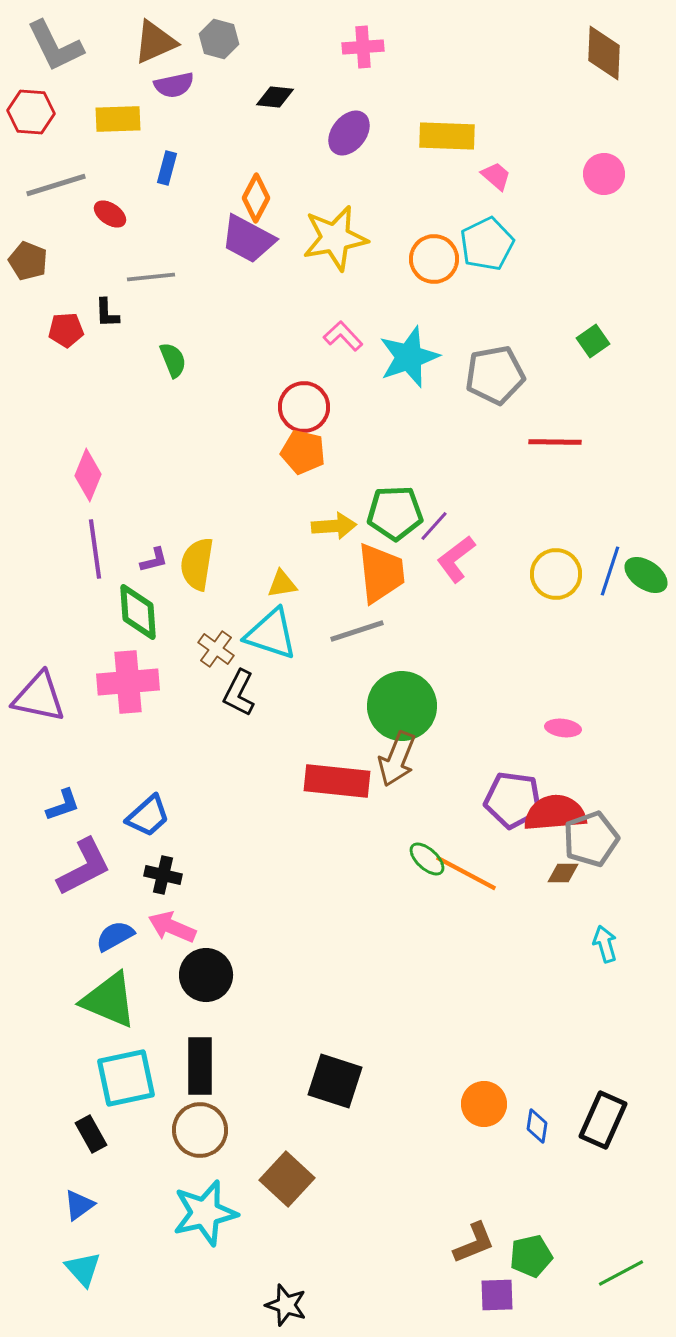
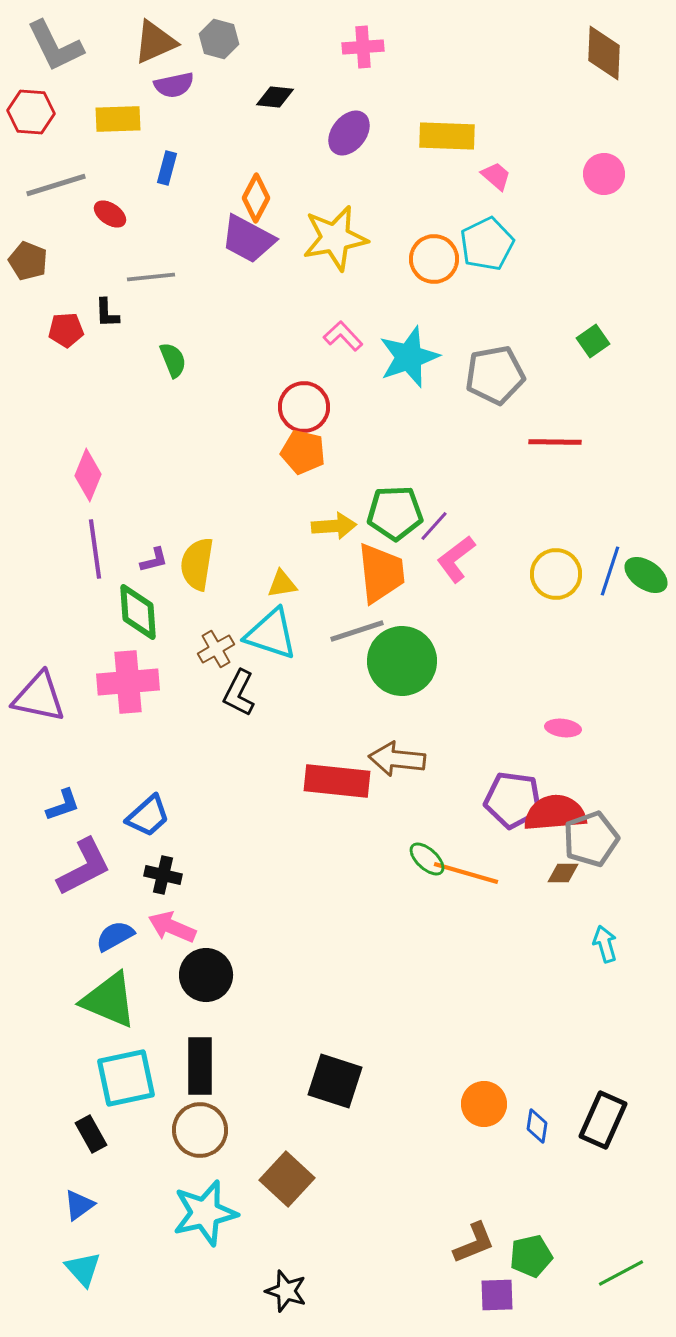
brown cross at (216, 649): rotated 24 degrees clockwise
green circle at (402, 706): moved 45 px up
brown arrow at (397, 759): rotated 74 degrees clockwise
orange line at (466, 873): rotated 12 degrees counterclockwise
black star at (286, 1305): moved 14 px up
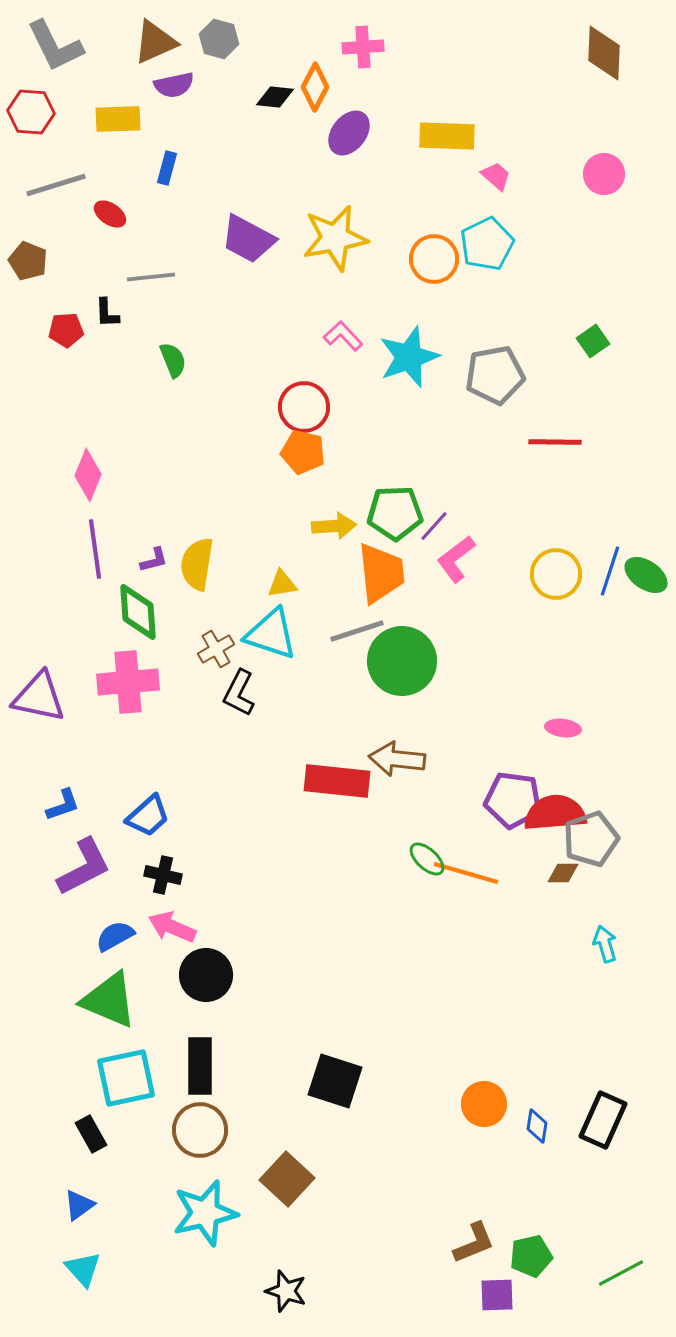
orange diamond at (256, 198): moved 59 px right, 111 px up
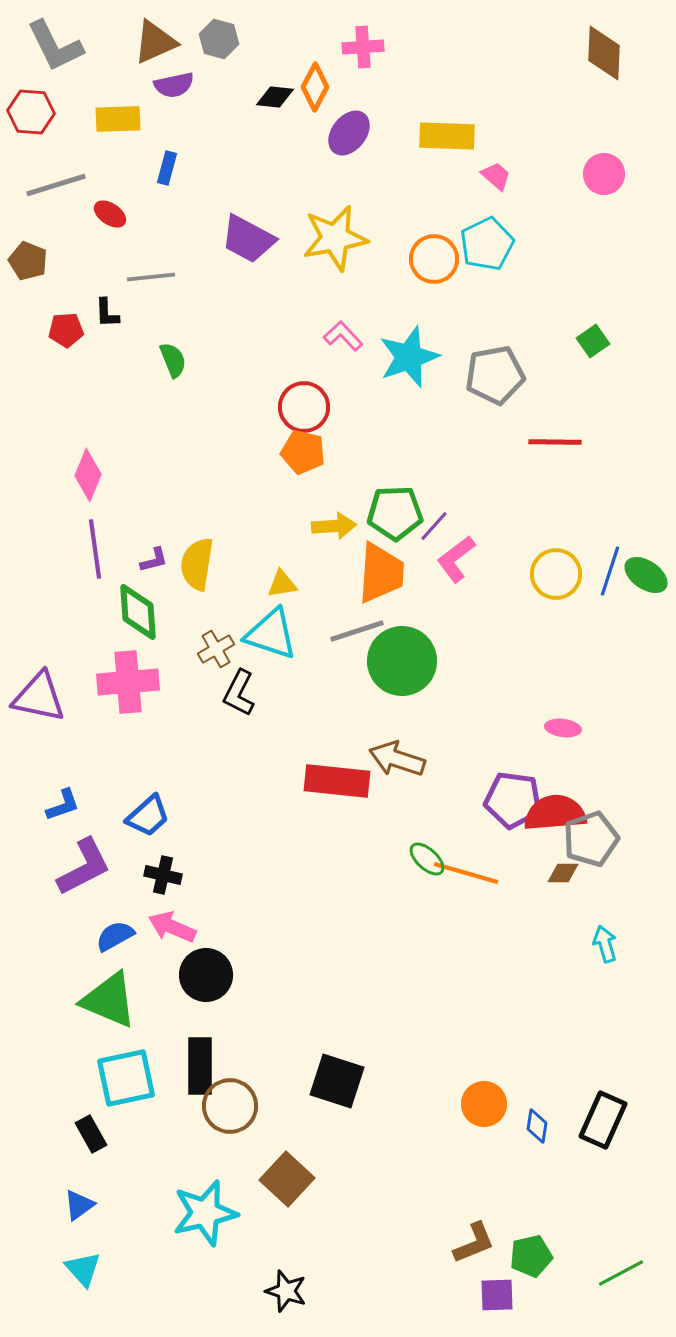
orange trapezoid at (381, 573): rotated 10 degrees clockwise
brown arrow at (397, 759): rotated 12 degrees clockwise
black square at (335, 1081): moved 2 px right
brown circle at (200, 1130): moved 30 px right, 24 px up
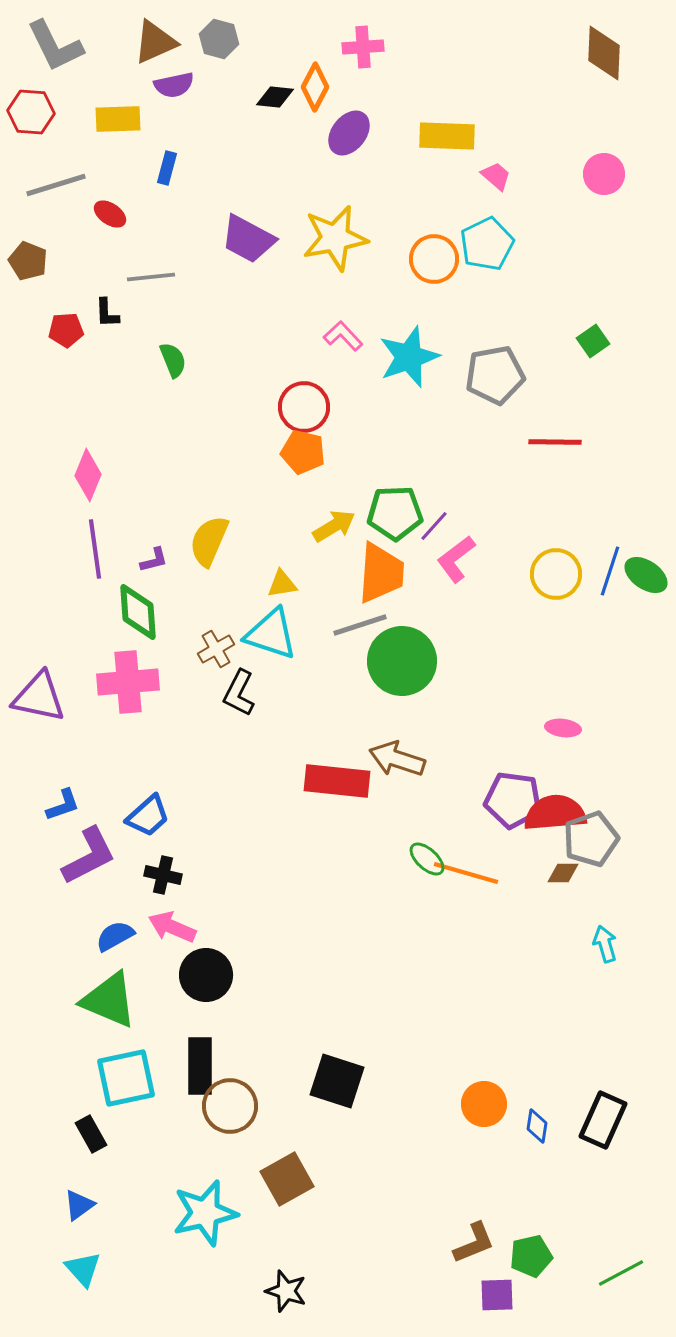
yellow arrow at (334, 526): rotated 27 degrees counterclockwise
yellow semicircle at (197, 564): moved 12 px right, 23 px up; rotated 14 degrees clockwise
gray line at (357, 631): moved 3 px right, 6 px up
purple L-shape at (84, 867): moved 5 px right, 11 px up
brown square at (287, 1179): rotated 18 degrees clockwise
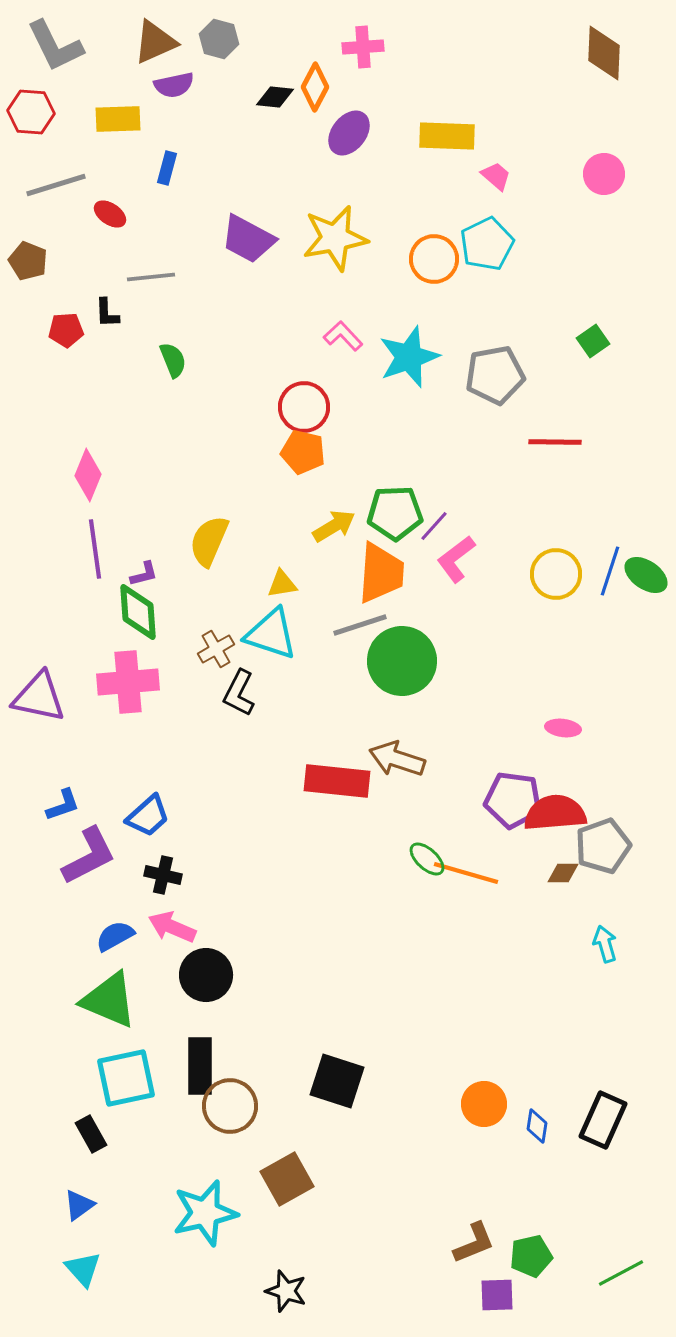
purple L-shape at (154, 560): moved 10 px left, 14 px down
gray pentagon at (591, 839): moved 12 px right, 7 px down
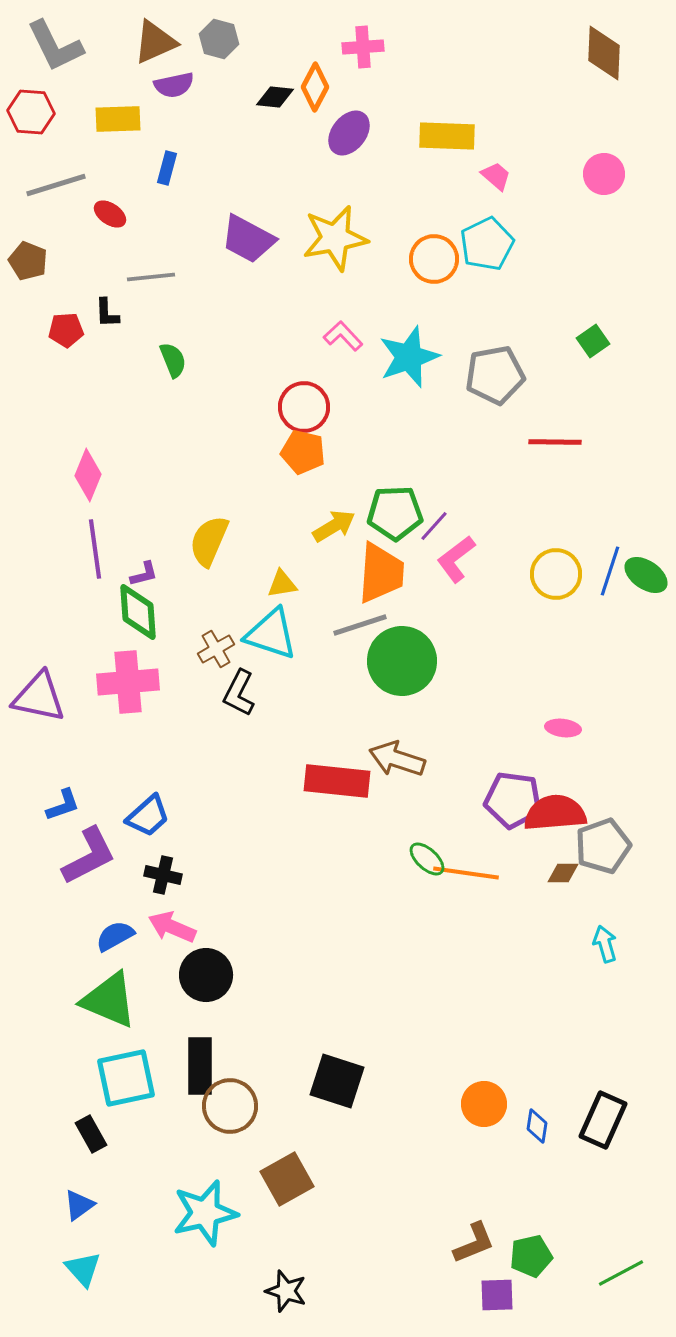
orange line at (466, 873): rotated 8 degrees counterclockwise
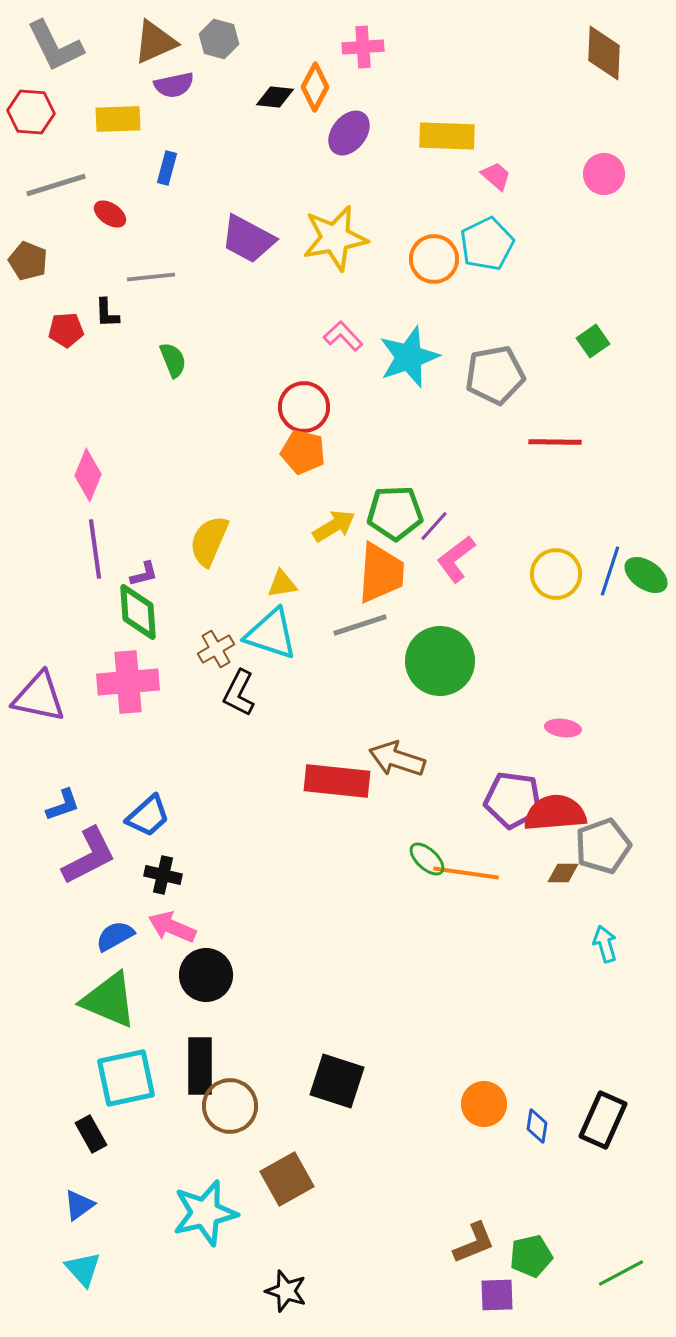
green circle at (402, 661): moved 38 px right
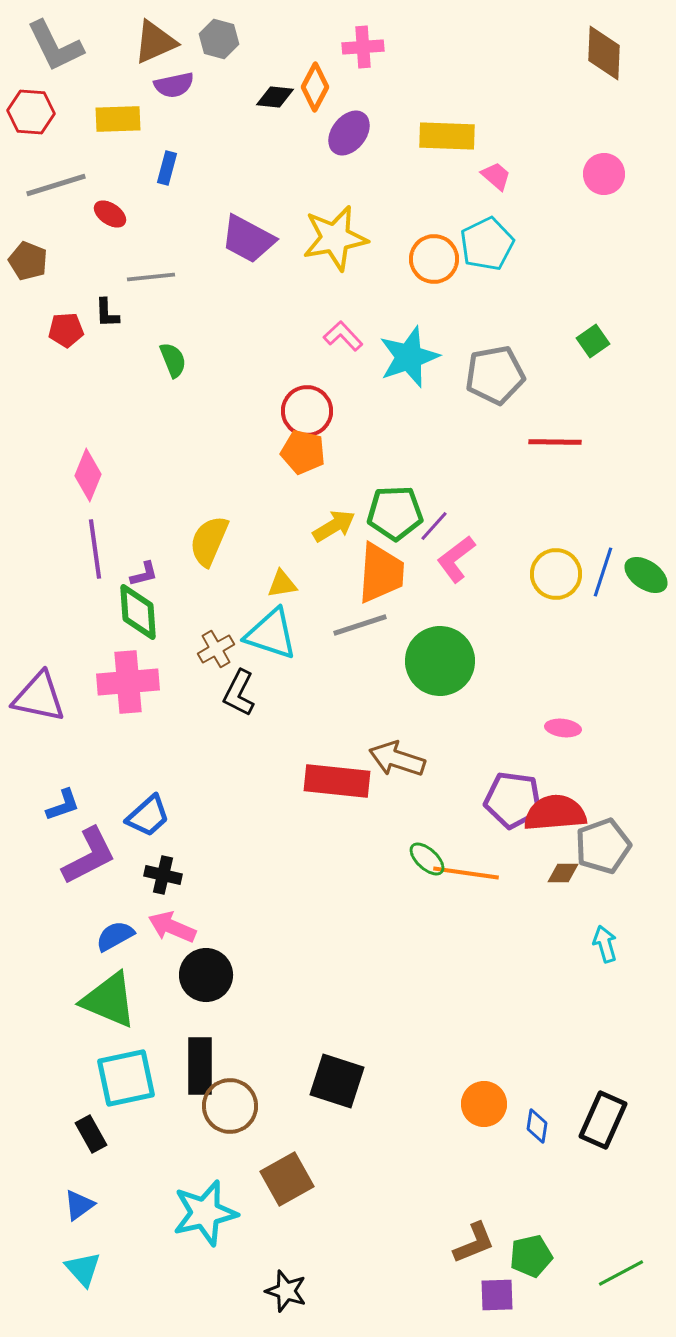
red circle at (304, 407): moved 3 px right, 4 px down
blue line at (610, 571): moved 7 px left, 1 px down
